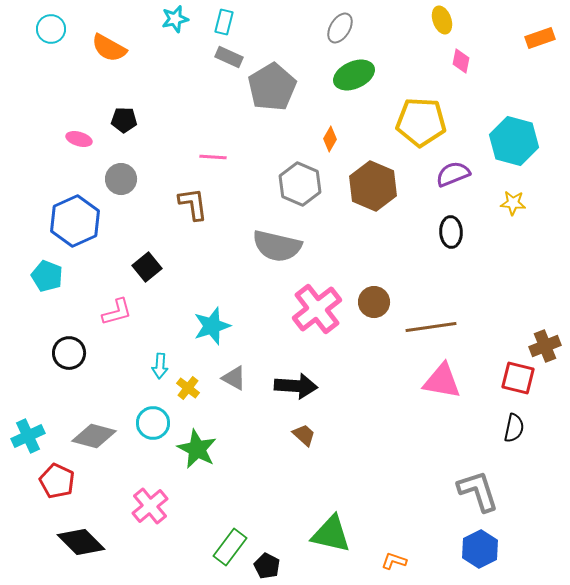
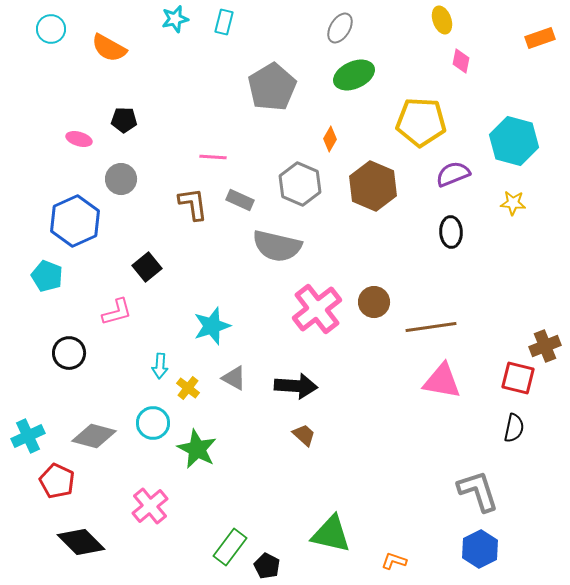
gray rectangle at (229, 57): moved 11 px right, 143 px down
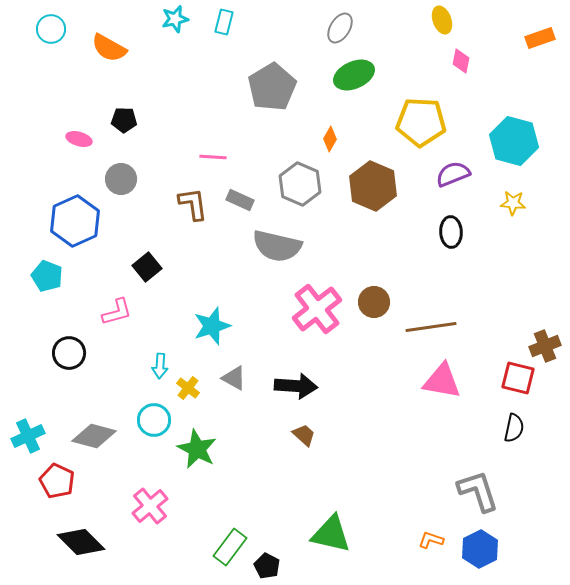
cyan circle at (153, 423): moved 1 px right, 3 px up
orange L-shape at (394, 561): moved 37 px right, 21 px up
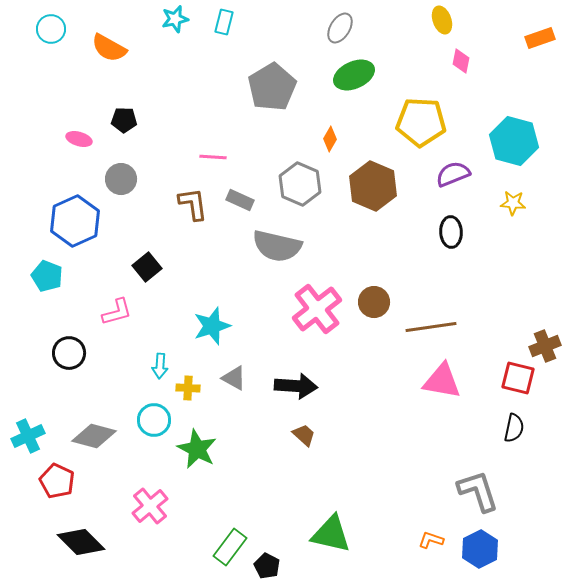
yellow cross at (188, 388): rotated 35 degrees counterclockwise
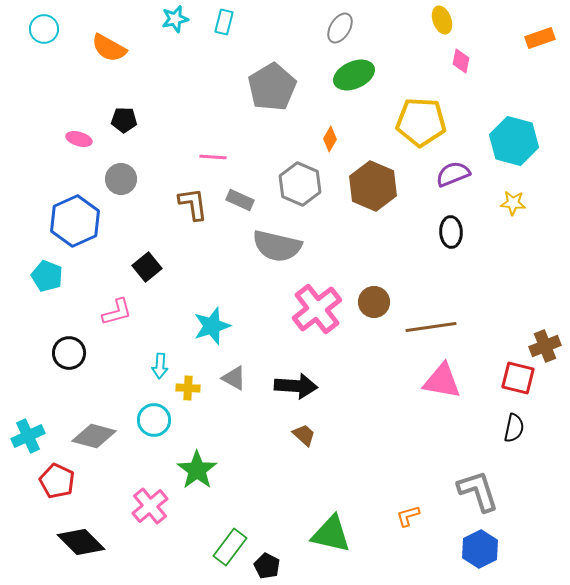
cyan circle at (51, 29): moved 7 px left
green star at (197, 449): moved 21 px down; rotated 9 degrees clockwise
orange L-shape at (431, 540): moved 23 px left, 24 px up; rotated 35 degrees counterclockwise
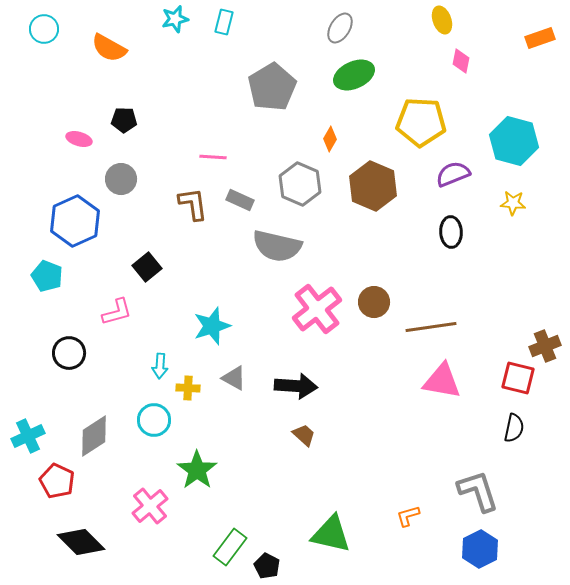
gray diamond at (94, 436): rotated 48 degrees counterclockwise
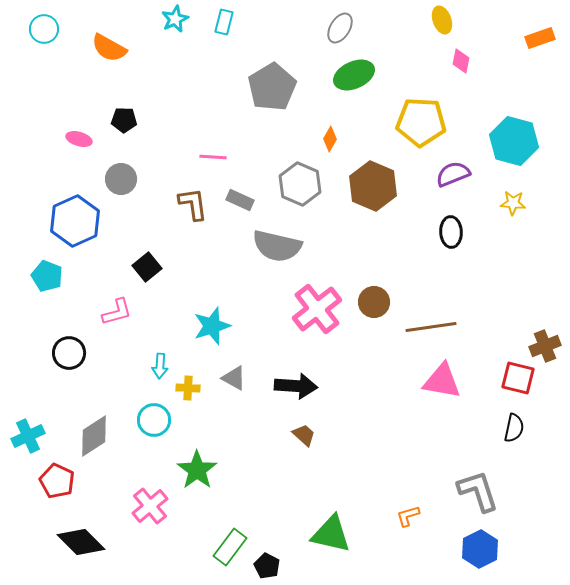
cyan star at (175, 19): rotated 12 degrees counterclockwise
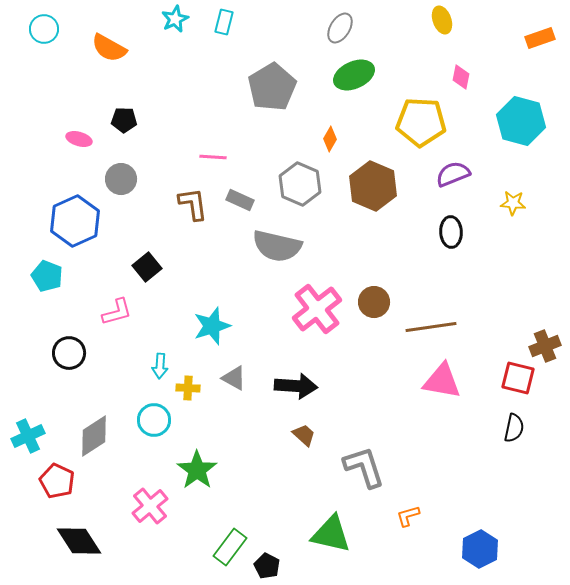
pink diamond at (461, 61): moved 16 px down
cyan hexagon at (514, 141): moved 7 px right, 20 px up
gray L-shape at (478, 491): moved 114 px left, 24 px up
black diamond at (81, 542): moved 2 px left, 1 px up; rotated 12 degrees clockwise
